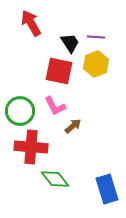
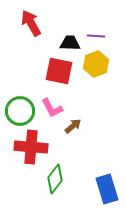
purple line: moved 1 px up
black trapezoid: rotated 55 degrees counterclockwise
pink L-shape: moved 3 px left, 2 px down
green diamond: rotated 76 degrees clockwise
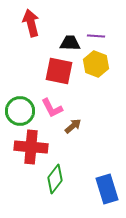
red arrow: rotated 16 degrees clockwise
yellow hexagon: rotated 20 degrees counterclockwise
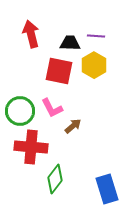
red arrow: moved 11 px down
yellow hexagon: moved 2 px left, 1 px down; rotated 10 degrees clockwise
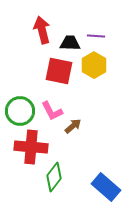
red arrow: moved 11 px right, 4 px up
pink L-shape: moved 3 px down
green diamond: moved 1 px left, 2 px up
blue rectangle: moved 1 px left, 2 px up; rotated 32 degrees counterclockwise
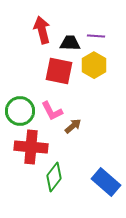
blue rectangle: moved 5 px up
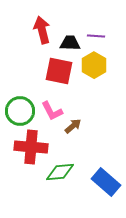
green diamond: moved 6 px right, 5 px up; rotated 48 degrees clockwise
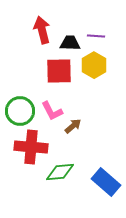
red square: rotated 12 degrees counterclockwise
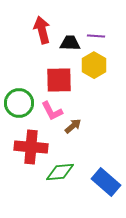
red square: moved 9 px down
green circle: moved 1 px left, 8 px up
